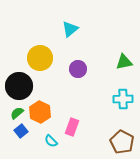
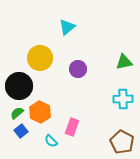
cyan triangle: moved 3 px left, 2 px up
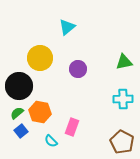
orange hexagon: rotated 15 degrees counterclockwise
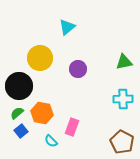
orange hexagon: moved 2 px right, 1 px down
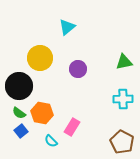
green semicircle: moved 2 px right; rotated 104 degrees counterclockwise
pink rectangle: rotated 12 degrees clockwise
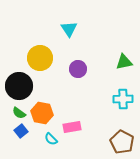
cyan triangle: moved 2 px right, 2 px down; rotated 24 degrees counterclockwise
pink rectangle: rotated 48 degrees clockwise
cyan semicircle: moved 2 px up
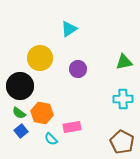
cyan triangle: rotated 30 degrees clockwise
black circle: moved 1 px right
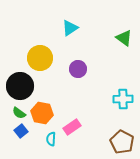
cyan triangle: moved 1 px right, 1 px up
green triangle: moved 24 px up; rotated 48 degrees clockwise
pink rectangle: rotated 24 degrees counterclockwise
cyan semicircle: rotated 48 degrees clockwise
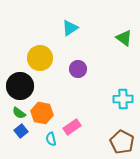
cyan semicircle: rotated 16 degrees counterclockwise
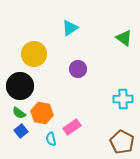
yellow circle: moved 6 px left, 4 px up
